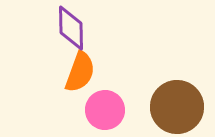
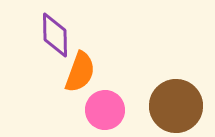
purple diamond: moved 16 px left, 7 px down
brown circle: moved 1 px left, 1 px up
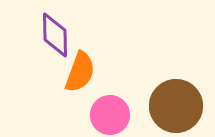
pink circle: moved 5 px right, 5 px down
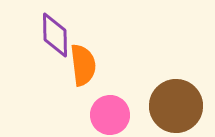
orange semicircle: moved 3 px right, 7 px up; rotated 27 degrees counterclockwise
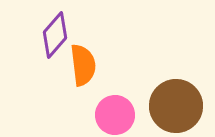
purple diamond: rotated 42 degrees clockwise
pink circle: moved 5 px right
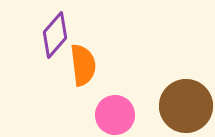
brown circle: moved 10 px right
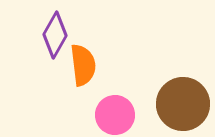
purple diamond: rotated 12 degrees counterclockwise
brown circle: moved 3 px left, 2 px up
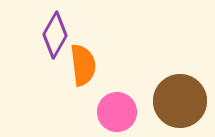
brown circle: moved 3 px left, 3 px up
pink circle: moved 2 px right, 3 px up
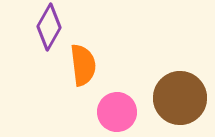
purple diamond: moved 6 px left, 8 px up
brown circle: moved 3 px up
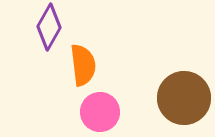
brown circle: moved 4 px right
pink circle: moved 17 px left
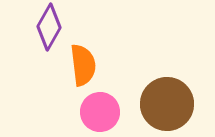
brown circle: moved 17 px left, 6 px down
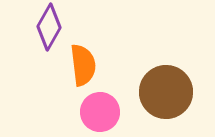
brown circle: moved 1 px left, 12 px up
